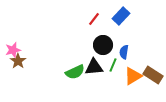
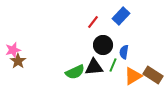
red line: moved 1 px left, 3 px down
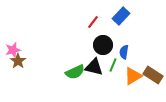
black triangle: rotated 18 degrees clockwise
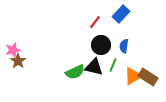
blue rectangle: moved 2 px up
red line: moved 2 px right
black circle: moved 2 px left
blue semicircle: moved 6 px up
brown rectangle: moved 5 px left, 2 px down
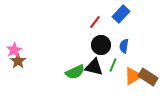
pink star: moved 1 px right; rotated 14 degrees counterclockwise
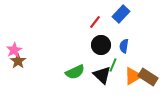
black triangle: moved 8 px right, 8 px down; rotated 30 degrees clockwise
